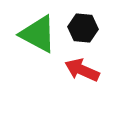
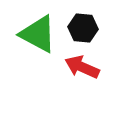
red arrow: moved 3 px up
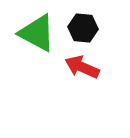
green triangle: moved 1 px left, 1 px up
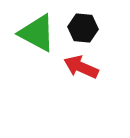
red arrow: moved 1 px left
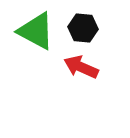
green triangle: moved 1 px left, 2 px up
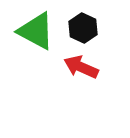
black hexagon: rotated 20 degrees clockwise
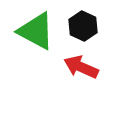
black hexagon: moved 2 px up
